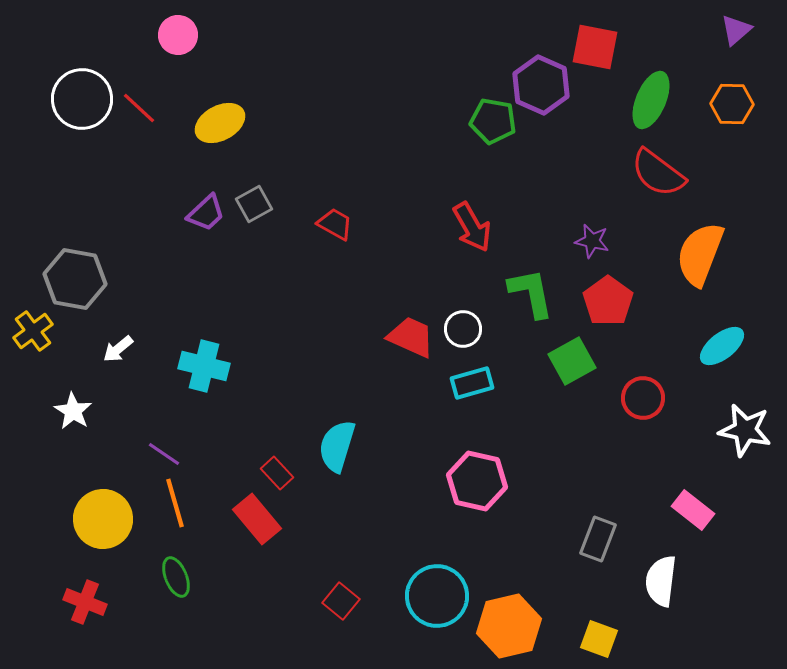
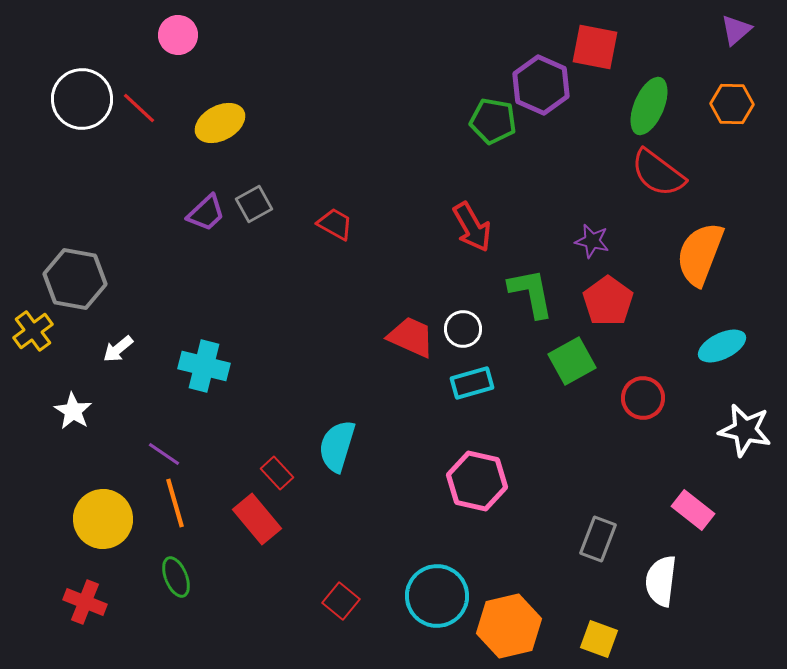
green ellipse at (651, 100): moved 2 px left, 6 px down
cyan ellipse at (722, 346): rotated 12 degrees clockwise
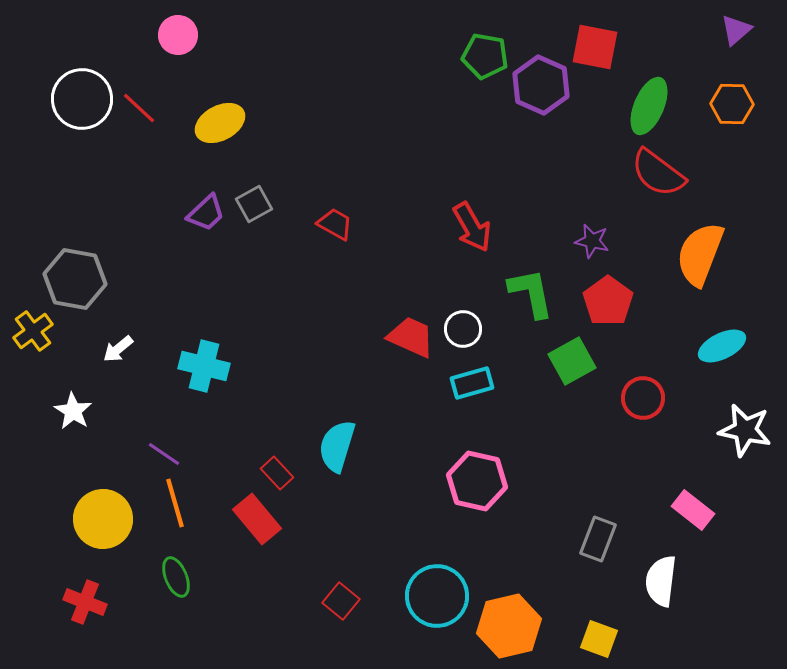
green pentagon at (493, 121): moved 8 px left, 65 px up
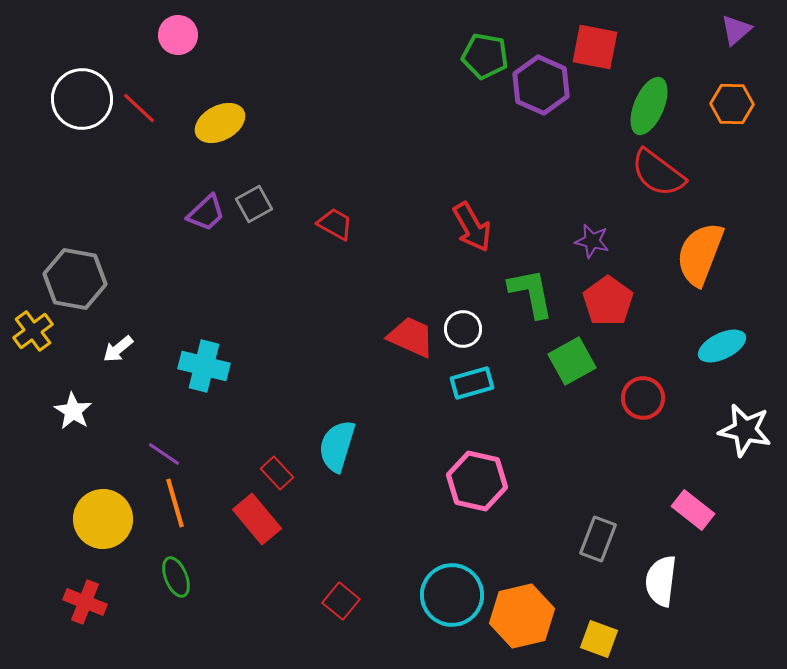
cyan circle at (437, 596): moved 15 px right, 1 px up
orange hexagon at (509, 626): moved 13 px right, 10 px up
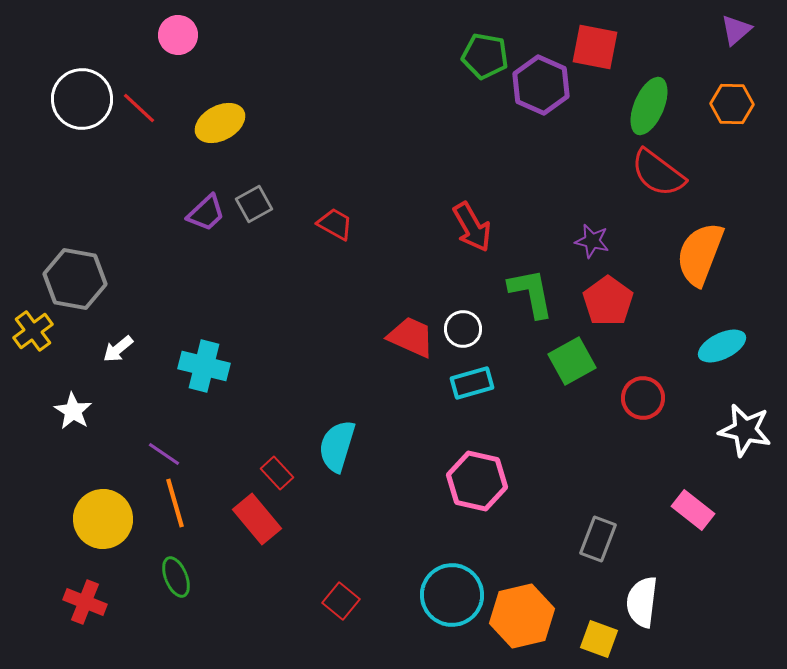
white semicircle at (661, 581): moved 19 px left, 21 px down
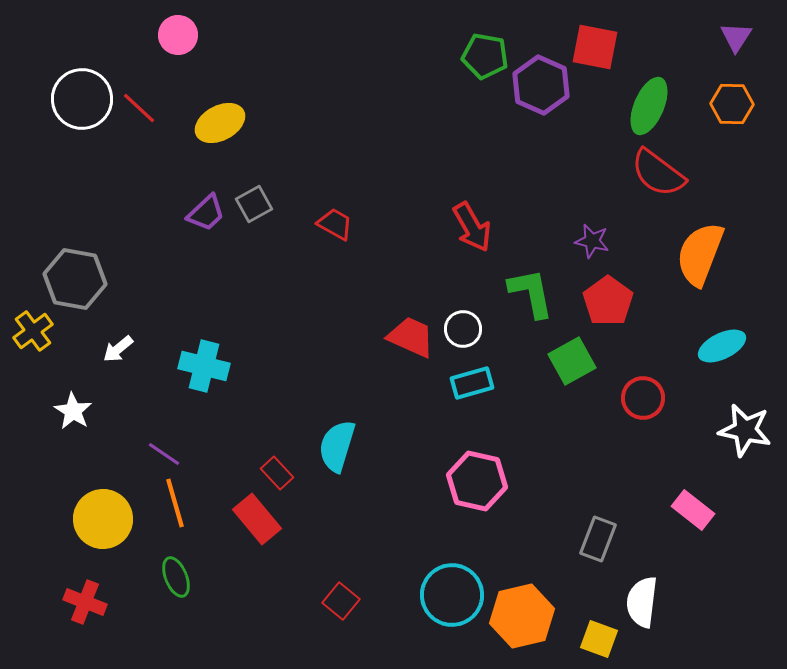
purple triangle at (736, 30): moved 7 px down; rotated 16 degrees counterclockwise
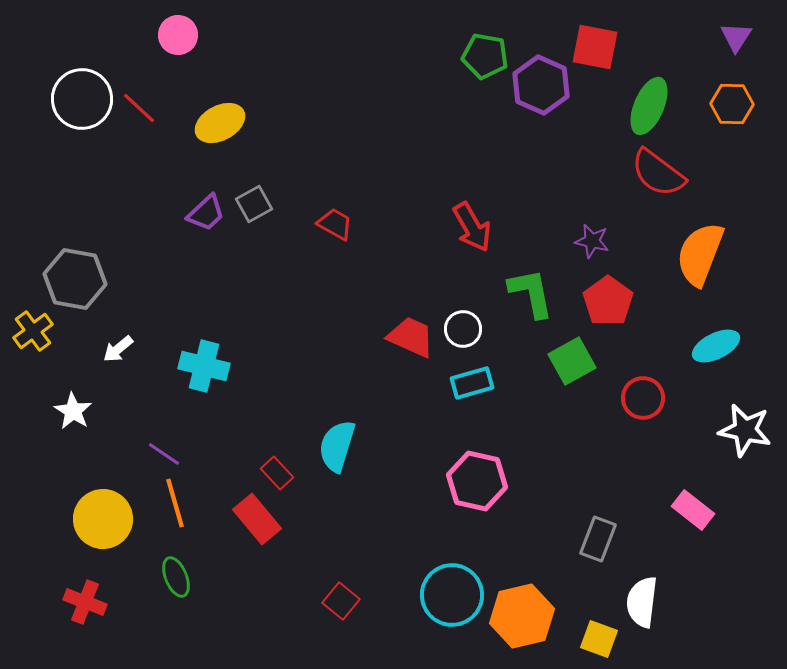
cyan ellipse at (722, 346): moved 6 px left
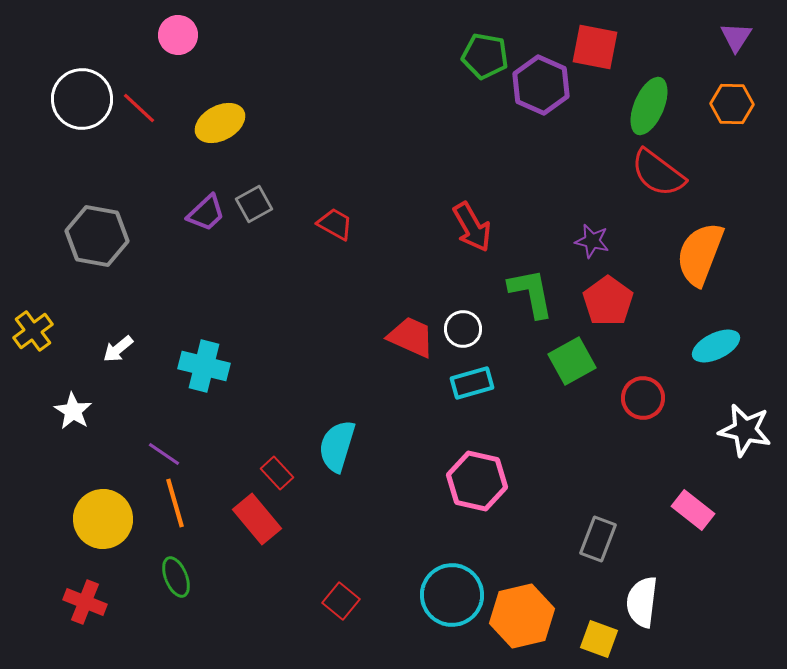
gray hexagon at (75, 279): moved 22 px right, 43 px up
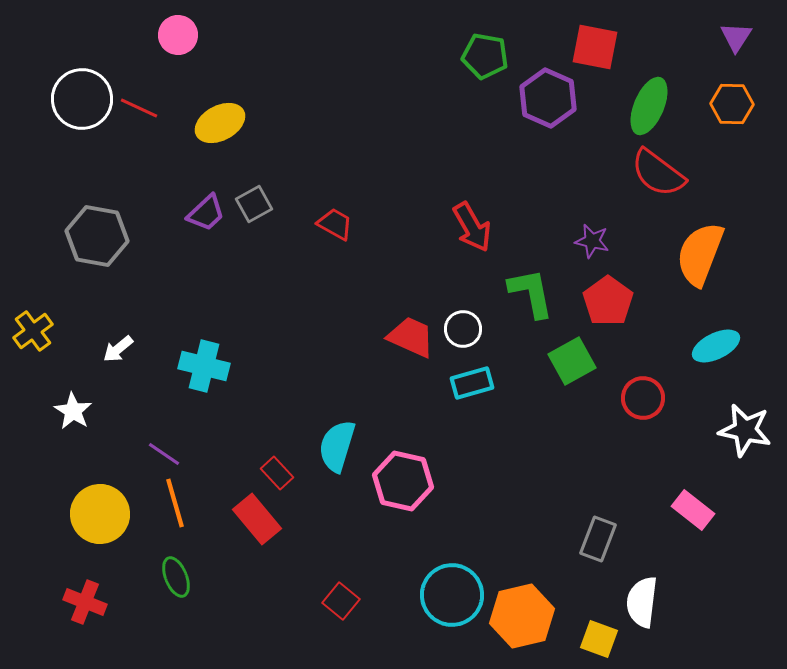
purple hexagon at (541, 85): moved 7 px right, 13 px down
red line at (139, 108): rotated 18 degrees counterclockwise
pink hexagon at (477, 481): moved 74 px left
yellow circle at (103, 519): moved 3 px left, 5 px up
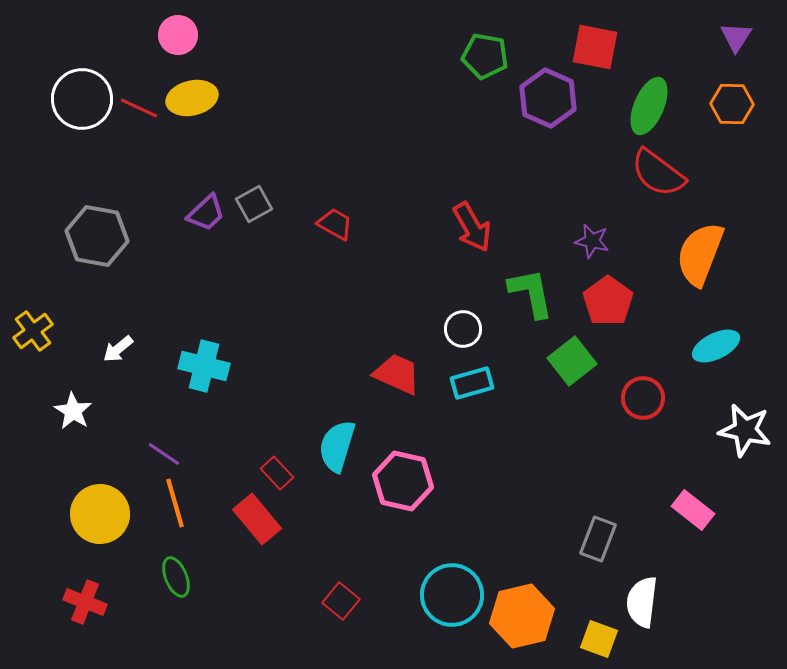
yellow ellipse at (220, 123): moved 28 px left, 25 px up; rotated 15 degrees clockwise
red trapezoid at (411, 337): moved 14 px left, 37 px down
green square at (572, 361): rotated 9 degrees counterclockwise
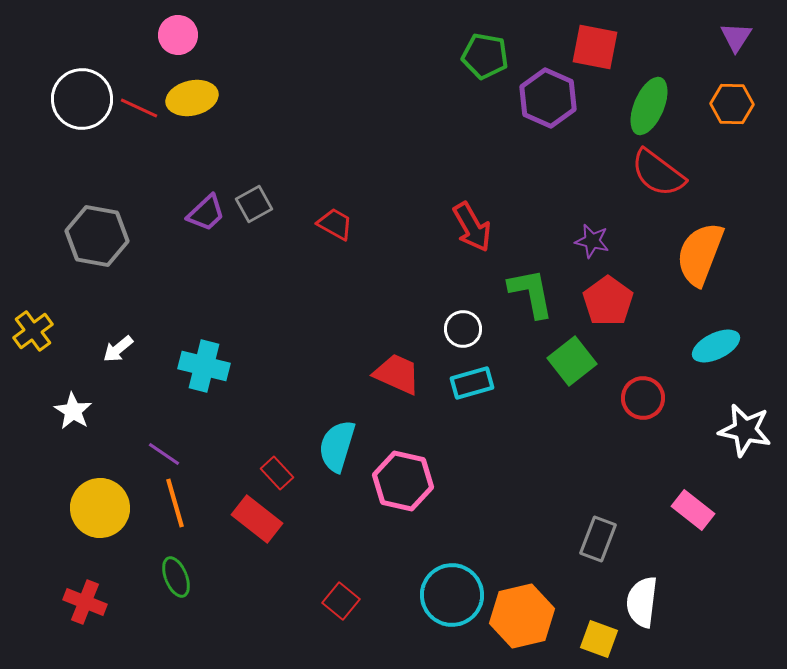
yellow circle at (100, 514): moved 6 px up
red rectangle at (257, 519): rotated 12 degrees counterclockwise
